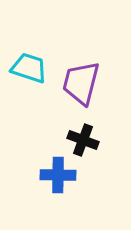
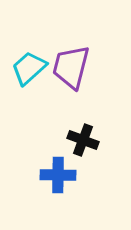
cyan trapezoid: rotated 60 degrees counterclockwise
purple trapezoid: moved 10 px left, 16 px up
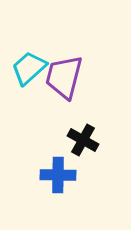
purple trapezoid: moved 7 px left, 10 px down
black cross: rotated 8 degrees clockwise
